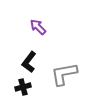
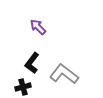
black L-shape: moved 3 px right, 1 px down
gray L-shape: rotated 48 degrees clockwise
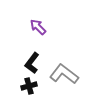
black cross: moved 6 px right, 1 px up
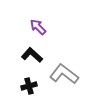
black L-shape: moved 8 px up; rotated 95 degrees clockwise
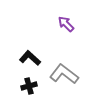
purple arrow: moved 28 px right, 3 px up
black L-shape: moved 2 px left, 3 px down
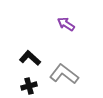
purple arrow: rotated 12 degrees counterclockwise
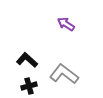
black L-shape: moved 3 px left, 2 px down
